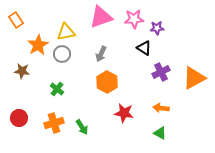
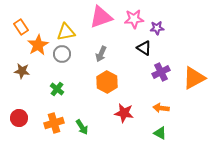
orange rectangle: moved 5 px right, 7 px down
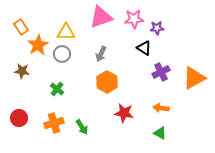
yellow triangle: rotated 12 degrees clockwise
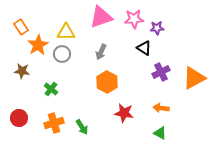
gray arrow: moved 2 px up
green cross: moved 6 px left
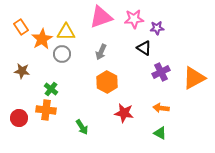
orange star: moved 4 px right, 6 px up
orange cross: moved 8 px left, 13 px up; rotated 24 degrees clockwise
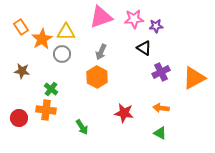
purple star: moved 1 px left, 2 px up
orange hexagon: moved 10 px left, 5 px up
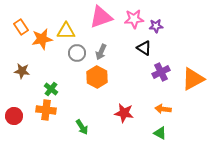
yellow triangle: moved 1 px up
orange star: rotated 20 degrees clockwise
gray circle: moved 15 px right, 1 px up
orange triangle: moved 1 px left, 1 px down
orange arrow: moved 2 px right, 1 px down
red circle: moved 5 px left, 2 px up
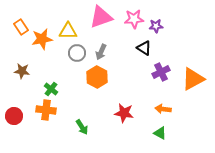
yellow triangle: moved 2 px right
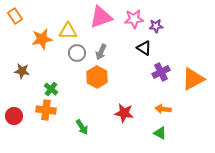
orange rectangle: moved 6 px left, 11 px up
